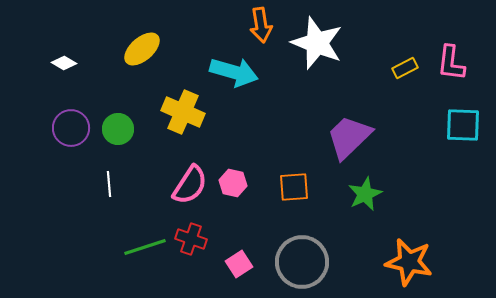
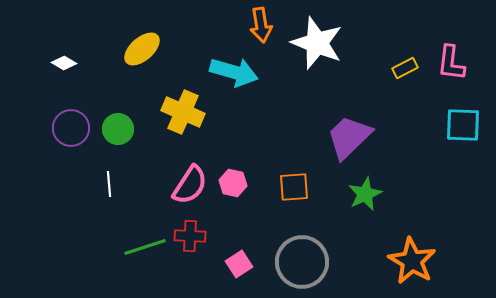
red cross: moved 1 px left, 3 px up; rotated 16 degrees counterclockwise
orange star: moved 3 px right, 1 px up; rotated 18 degrees clockwise
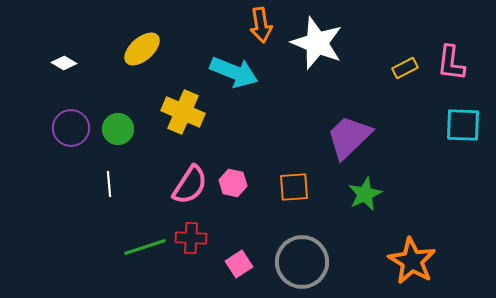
cyan arrow: rotated 6 degrees clockwise
red cross: moved 1 px right, 2 px down
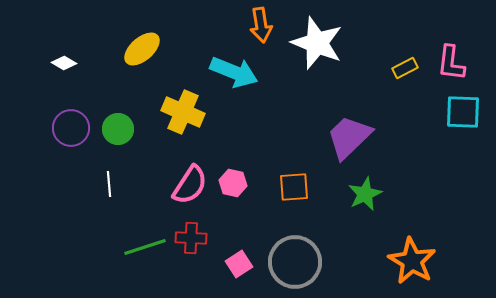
cyan square: moved 13 px up
gray circle: moved 7 px left
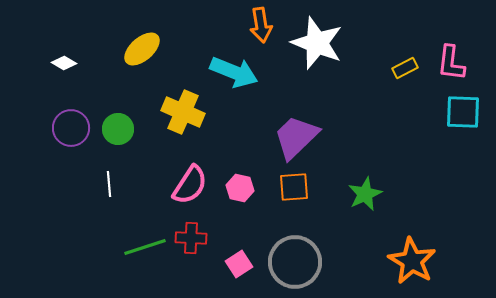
purple trapezoid: moved 53 px left
pink hexagon: moved 7 px right, 5 px down
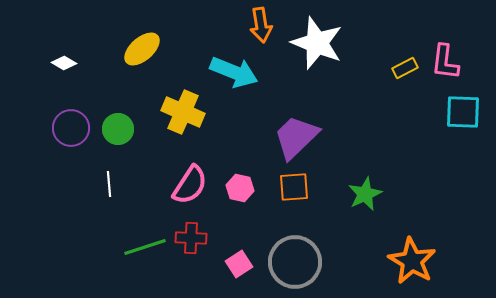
pink L-shape: moved 6 px left, 1 px up
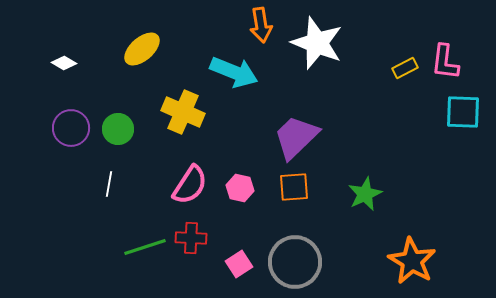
white line: rotated 15 degrees clockwise
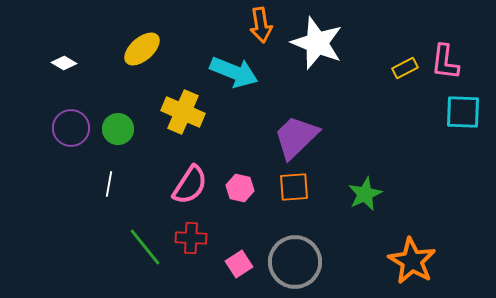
green line: rotated 69 degrees clockwise
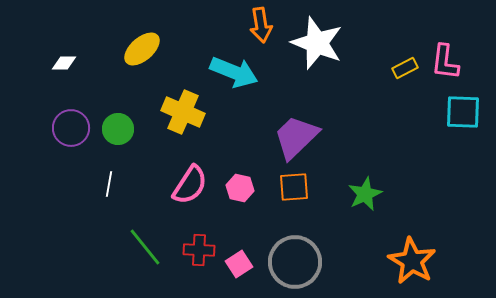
white diamond: rotated 30 degrees counterclockwise
red cross: moved 8 px right, 12 px down
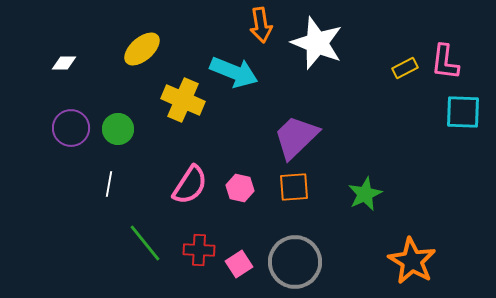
yellow cross: moved 12 px up
green line: moved 4 px up
